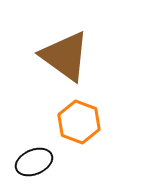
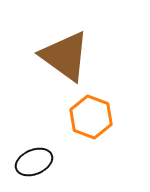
orange hexagon: moved 12 px right, 5 px up
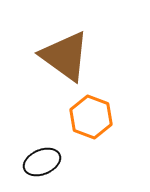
black ellipse: moved 8 px right
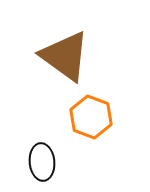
black ellipse: rotated 72 degrees counterclockwise
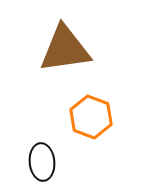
brown triangle: moved 7 px up; rotated 44 degrees counterclockwise
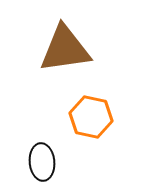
orange hexagon: rotated 9 degrees counterclockwise
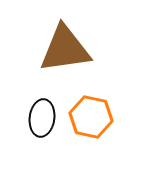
black ellipse: moved 44 px up; rotated 12 degrees clockwise
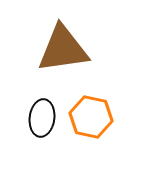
brown triangle: moved 2 px left
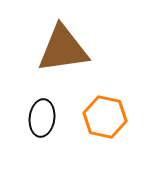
orange hexagon: moved 14 px right
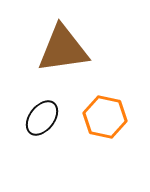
black ellipse: rotated 30 degrees clockwise
